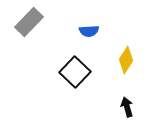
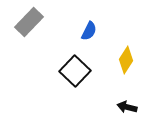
blue semicircle: rotated 60 degrees counterclockwise
black square: moved 1 px up
black arrow: rotated 60 degrees counterclockwise
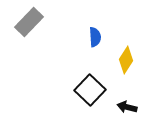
blue semicircle: moved 6 px right, 6 px down; rotated 30 degrees counterclockwise
black square: moved 15 px right, 19 px down
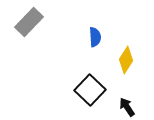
black arrow: rotated 42 degrees clockwise
